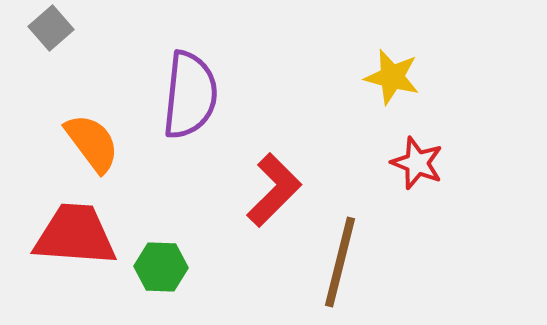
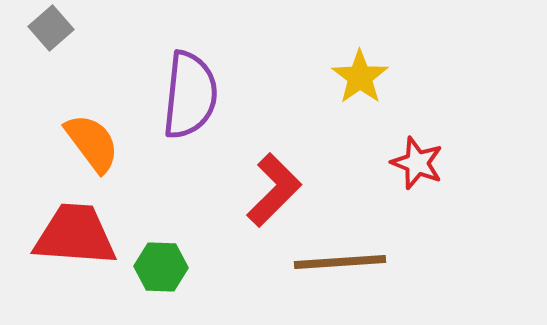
yellow star: moved 32 px left; rotated 22 degrees clockwise
brown line: rotated 72 degrees clockwise
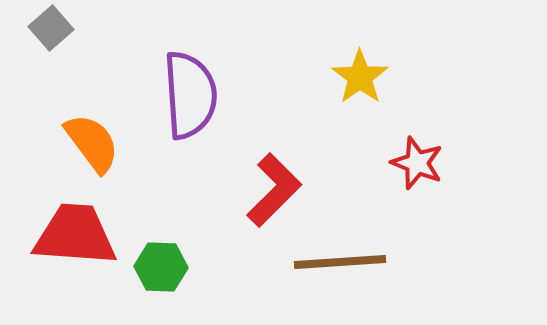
purple semicircle: rotated 10 degrees counterclockwise
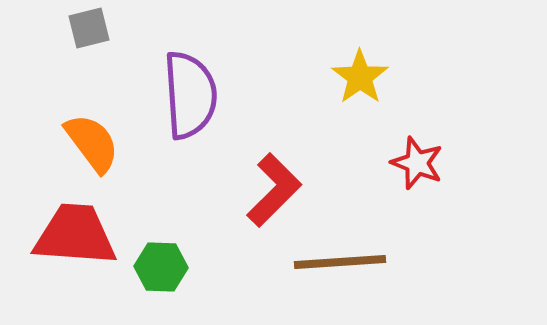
gray square: moved 38 px right; rotated 27 degrees clockwise
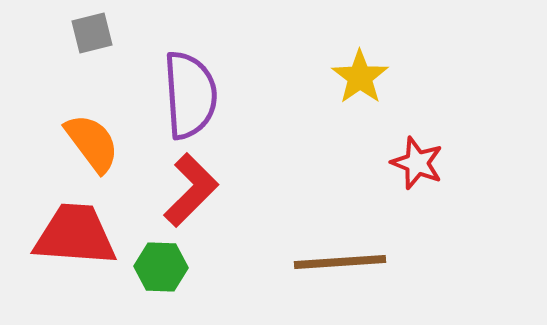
gray square: moved 3 px right, 5 px down
red L-shape: moved 83 px left
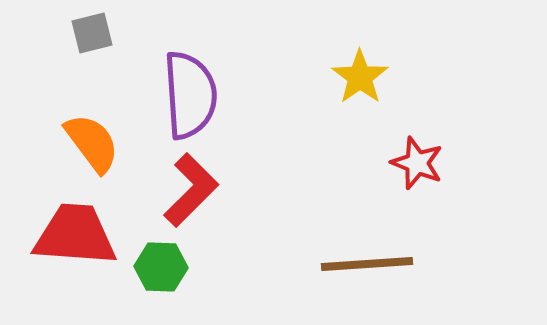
brown line: moved 27 px right, 2 px down
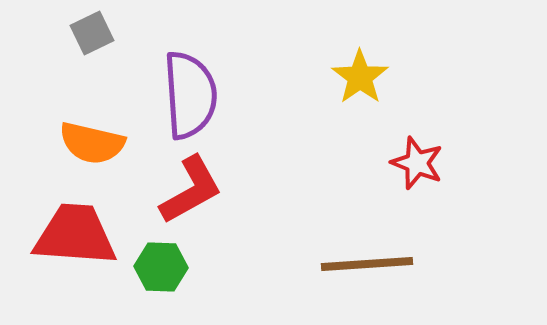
gray square: rotated 12 degrees counterclockwise
orange semicircle: rotated 140 degrees clockwise
red L-shape: rotated 16 degrees clockwise
